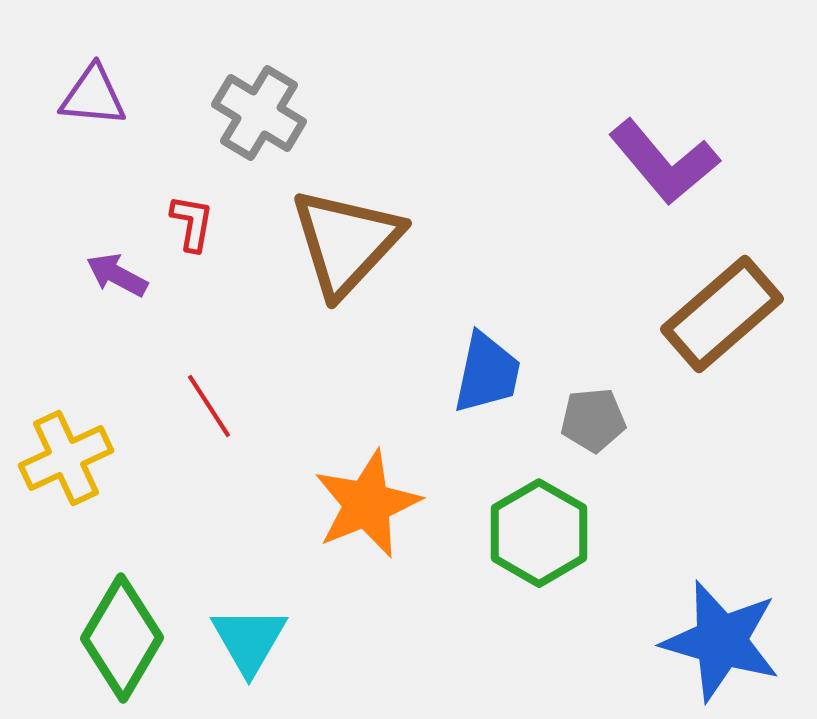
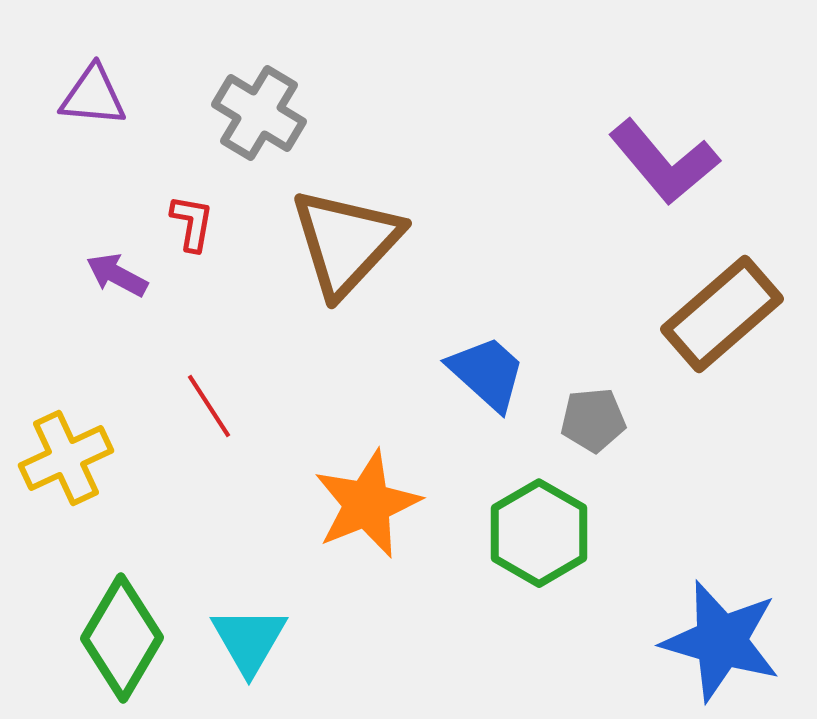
blue trapezoid: rotated 60 degrees counterclockwise
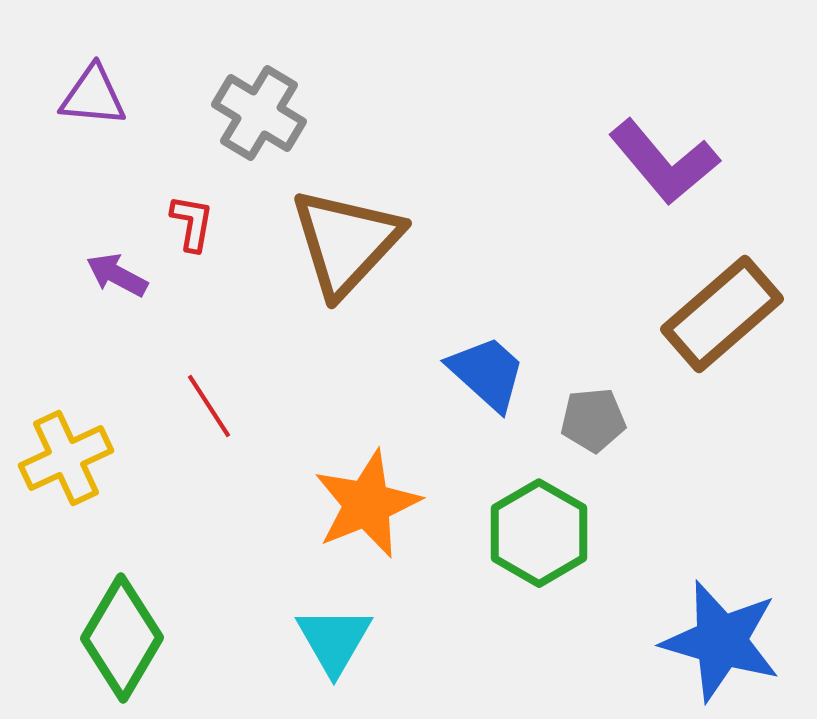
cyan triangle: moved 85 px right
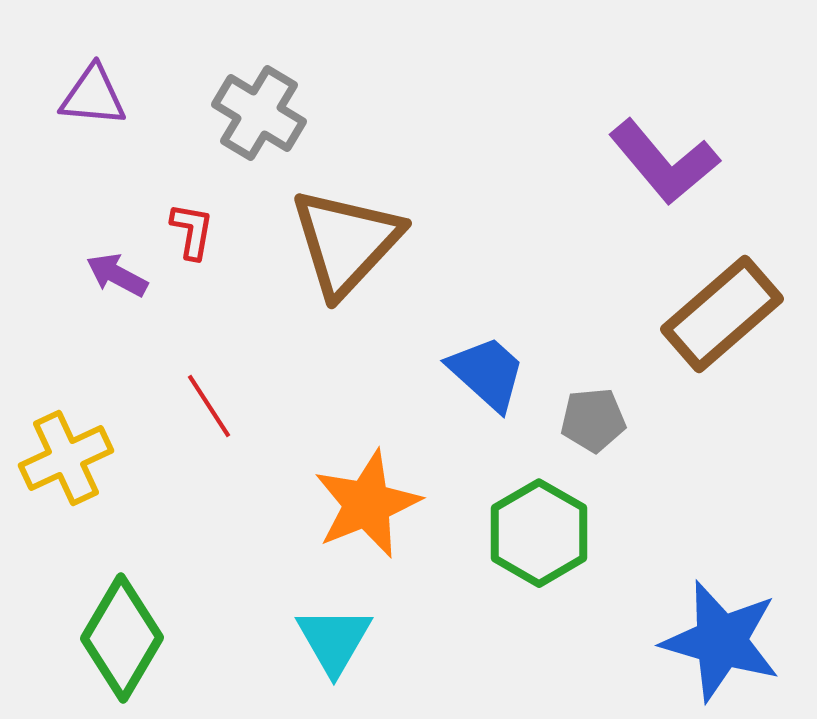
red L-shape: moved 8 px down
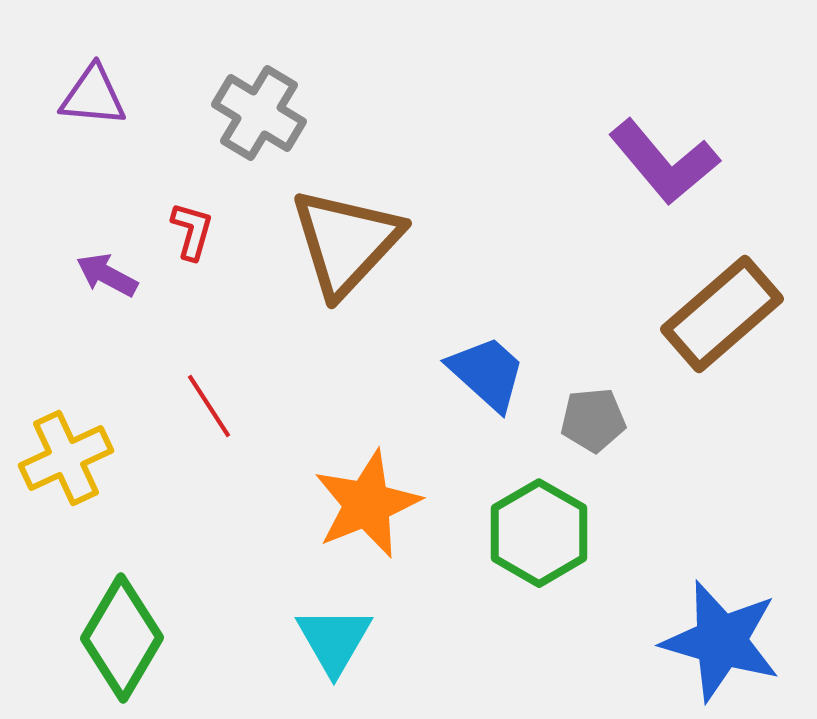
red L-shape: rotated 6 degrees clockwise
purple arrow: moved 10 px left
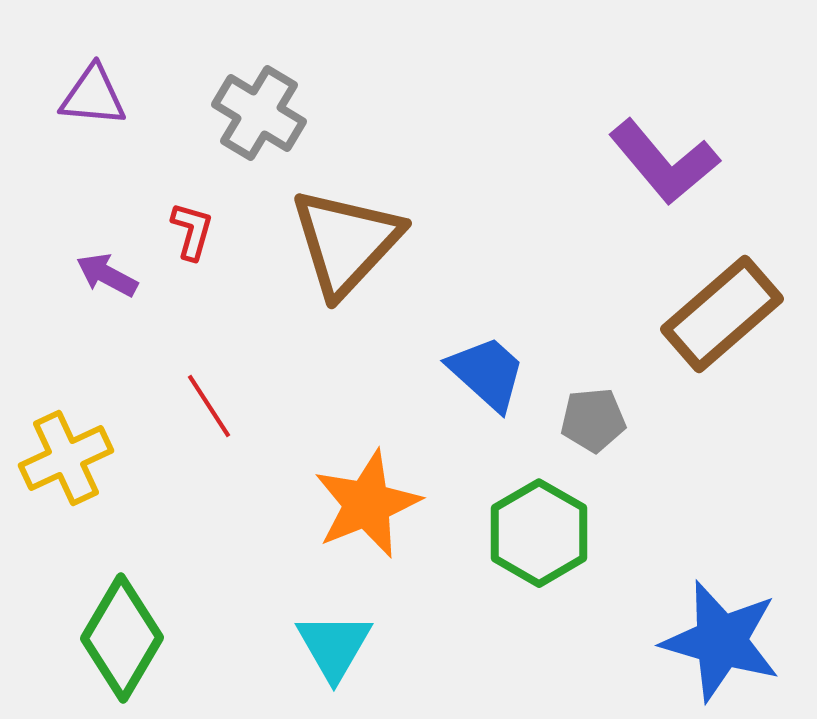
cyan triangle: moved 6 px down
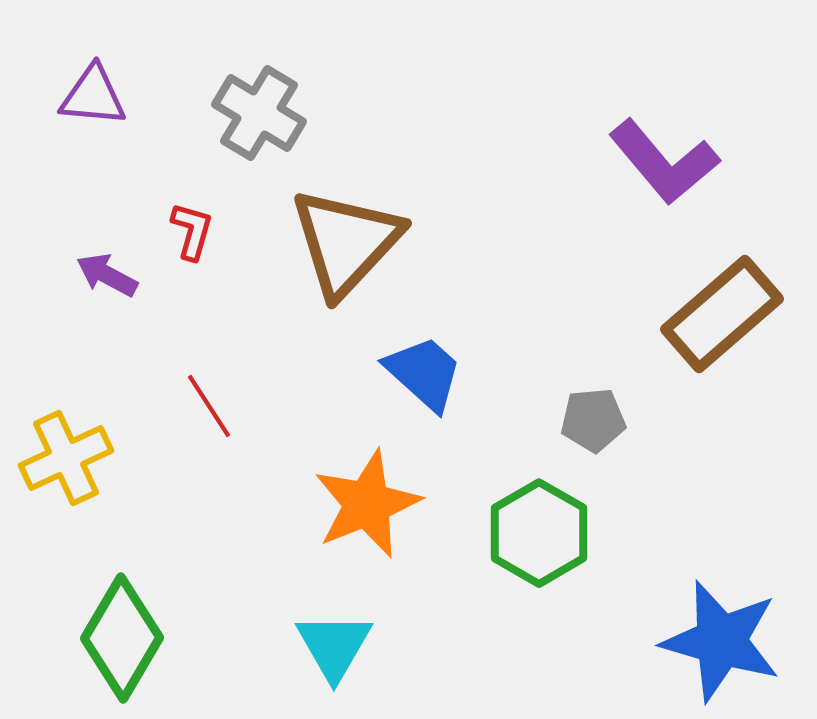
blue trapezoid: moved 63 px left
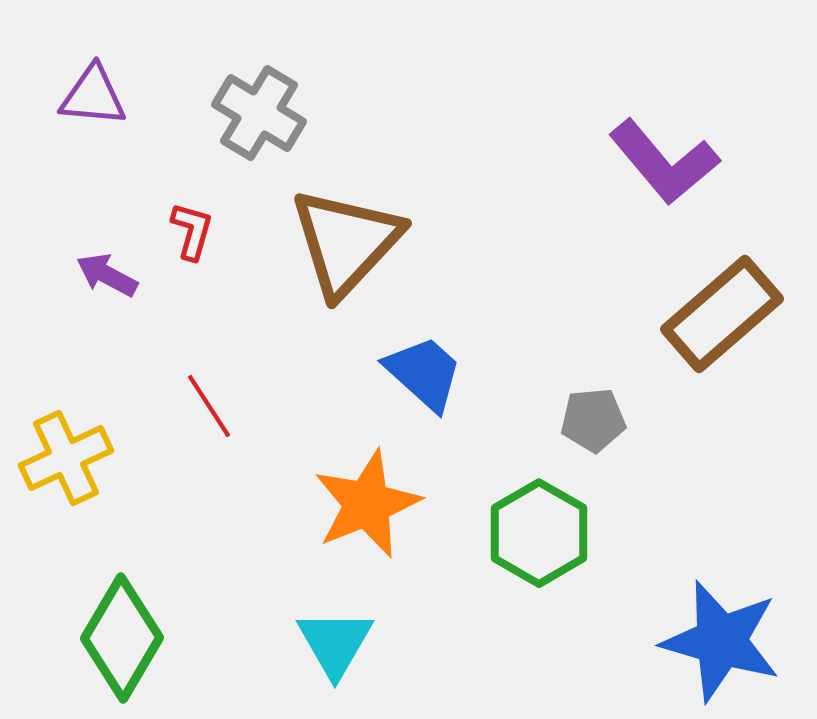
cyan triangle: moved 1 px right, 3 px up
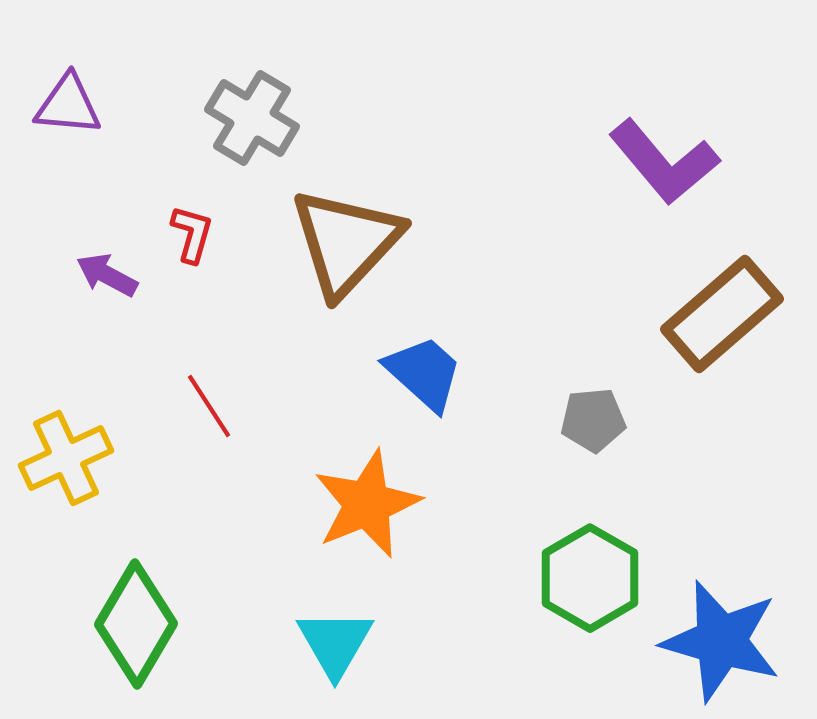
purple triangle: moved 25 px left, 9 px down
gray cross: moved 7 px left, 5 px down
red L-shape: moved 3 px down
green hexagon: moved 51 px right, 45 px down
green diamond: moved 14 px right, 14 px up
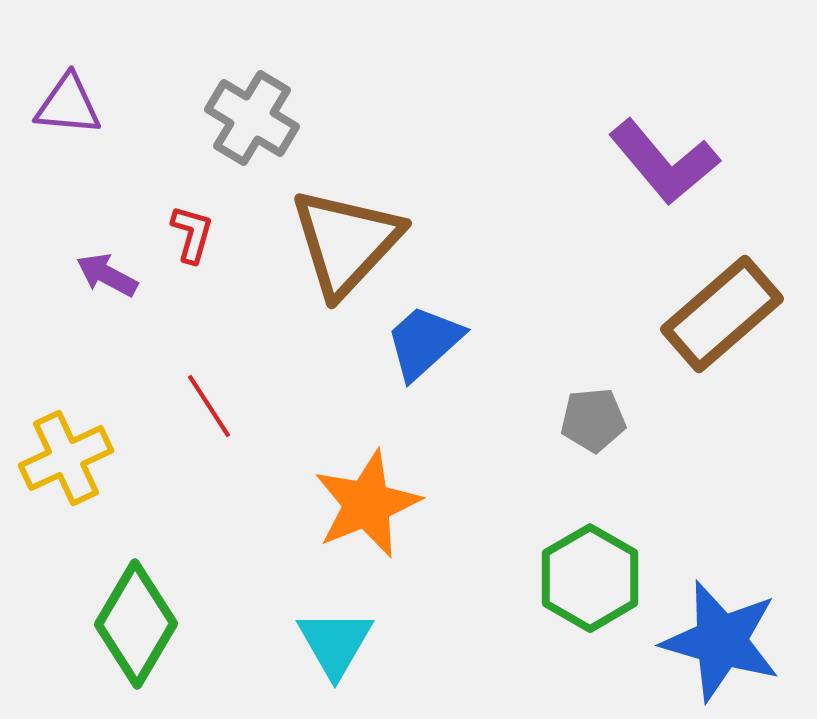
blue trapezoid: moved 31 px up; rotated 84 degrees counterclockwise
